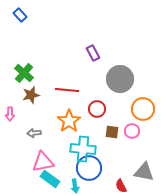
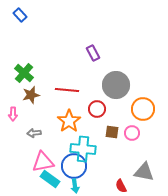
gray circle: moved 4 px left, 6 px down
pink arrow: moved 3 px right
pink circle: moved 2 px down
blue circle: moved 15 px left, 2 px up
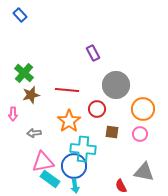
pink circle: moved 8 px right, 1 px down
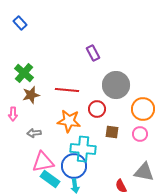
blue rectangle: moved 8 px down
orange star: rotated 30 degrees counterclockwise
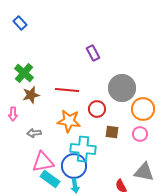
gray circle: moved 6 px right, 3 px down
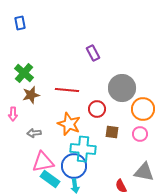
blue rectangle: rotated 32 degrees clockwise
orange star: moved 3 px down; rotated 15 degrees clockwise
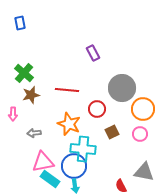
brown square: rotated 32 degrees counterclockwise
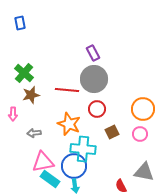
gray circle: moved 28 px left, 9 px up
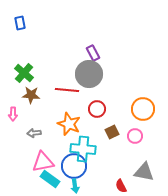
gray circle: moved 5 px left, 5 px up
brown star: rotated 18 degrees clockwise
pink circle: moved 5 px left, 2 px down
